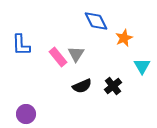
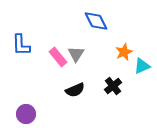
orange star: moved 14 px down
cyan triangle: rotated 36 degrees clockwise
black semicircle: moved 7 px left, 4 px down
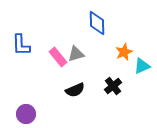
blue diamond: moved 1 px right, 2 px down; rotated 25 degrees clockwise
gray triangle: rotated 42 degrees clockwise
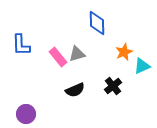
gray triangle: moved 1 px right
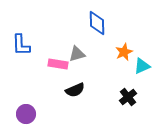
pink rectangle: moved 7 px down; rotated 42 degrees counterclockwise
black cross: moved 15 px right, 11 px down
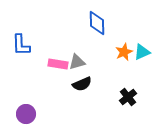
gray triangle: moved 8 px down
cyan triangle: moved 14 px up
black semicircle: moved 7 px right, 6 px up
